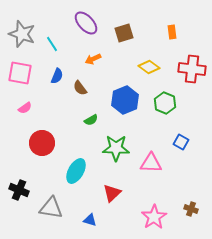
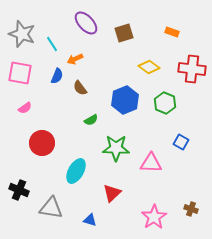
orange rectangle: rotated 64 degrees counterclockwise
orange arrow: moved 18 px left
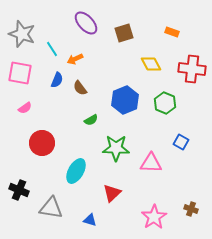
cyan line: moved 5 px down
yellow diamond: moved 2 px right, 3 px up; rotated 25 degrees clockwise
blue semicircle: moved 4 px down
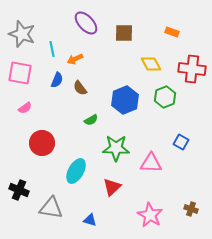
brown square: rotated 18 degrees clockwise
cyan line: rotated 21 degrees clockwise
green hexagon: moved 6 px up; rotated 15 degrees clockwise
red triangle: moved 6 px up
pink star: moved 4 px left, 2 px up; rotated 10 degrees counterclockwise
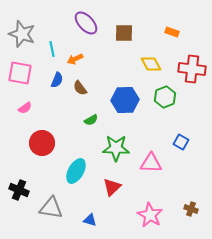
blue hexagon: rotated 20 degrees clockwise
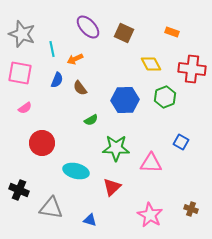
purple ellipse: moved 2 px right, 4 px down
brown square: rotated 24 degrees clockwise
cyan ellipse: rotated 75 degrees clockwise
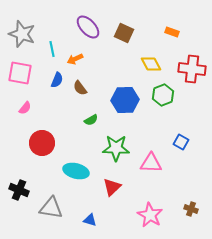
green hexagon: moved 2 px left, 2 px up
pink semicircle: rotated 16 degrees counterclockwise
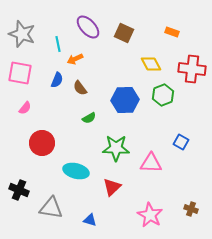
cyan line: moved 6 px right, 5 px up
green semicircle: moved 2 px left, 2 px up
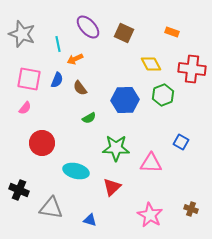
pink square: moved 9 px right, 6 px down
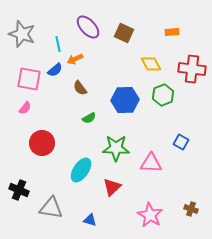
orange rectangle: rotated 24 degrees counterclockwise
blue semicircle: moved 2 px left, 10 px up; rotated 28 degrees clockwise
cyan ellipse: moved 5 px right, 1 px up; rotated 70 degrees counterclockwise
